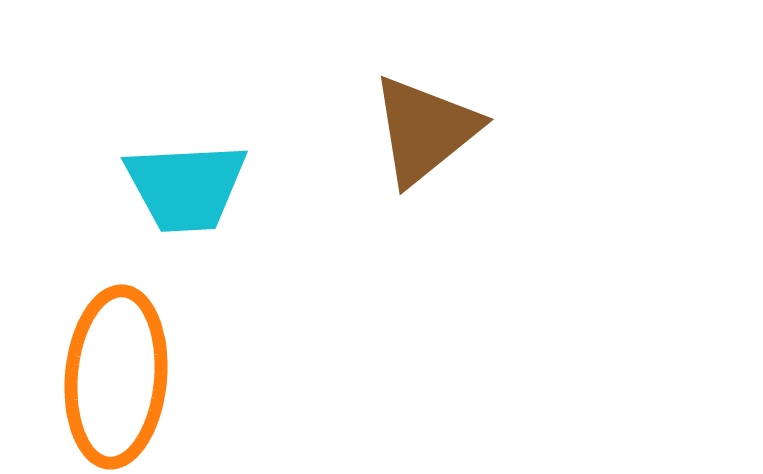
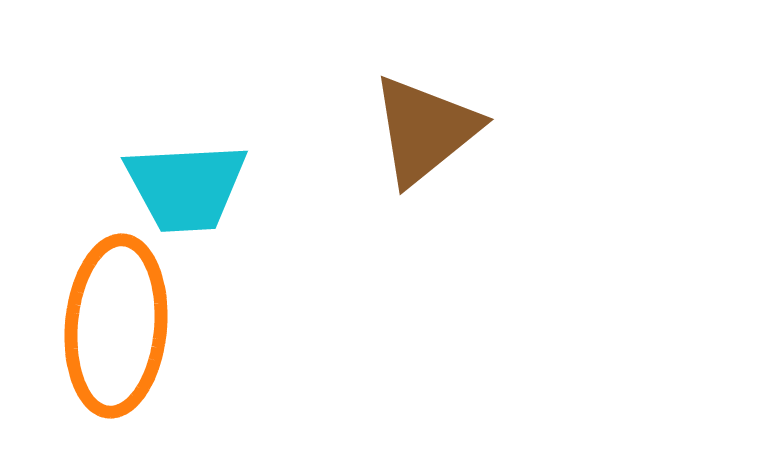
orange ellipse: moved 51 px up
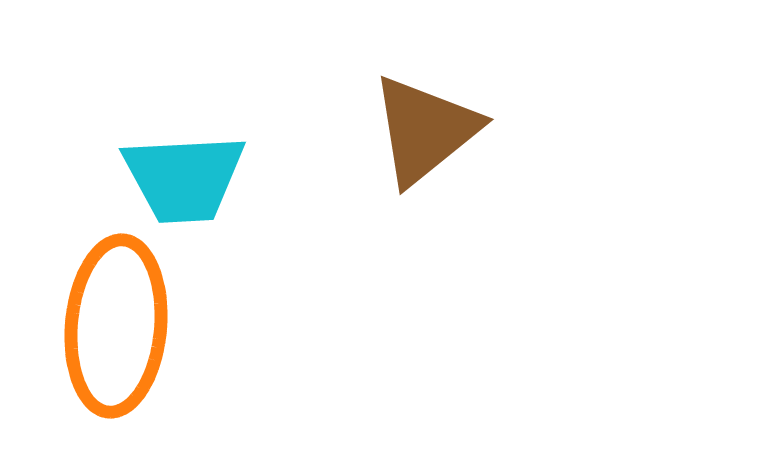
cyan trapezoid: moved 2 px left, 9 px up
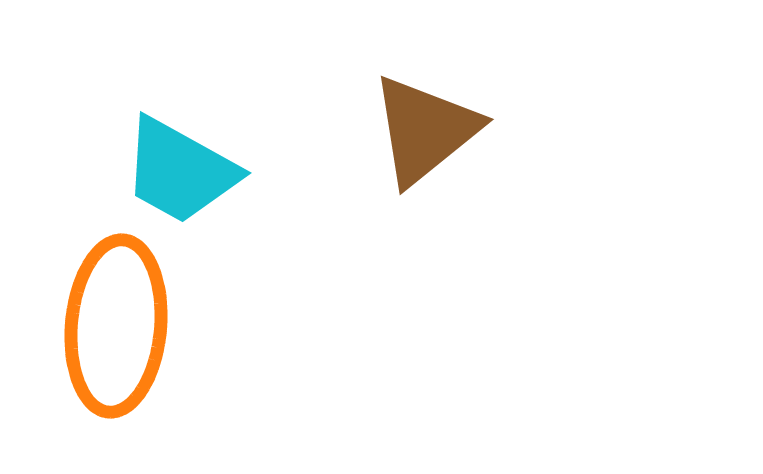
cyan trapezoid: moved 4 px left, 7 px up; rotated 32 degrees clockwise
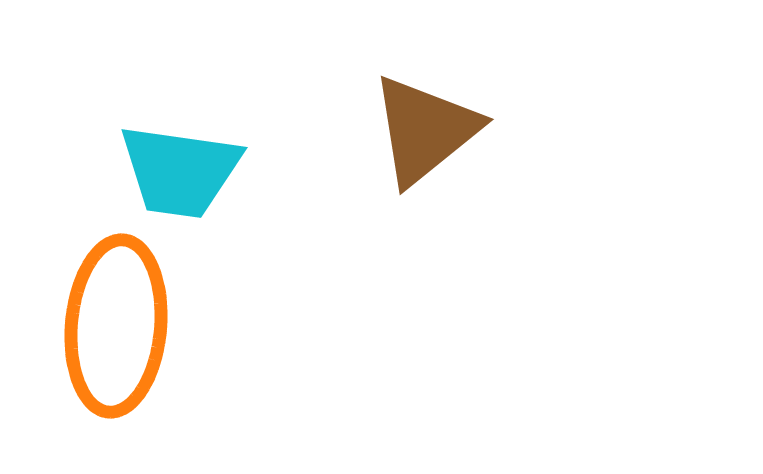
cyan trapezoid: rotated 21 degrees counterclockwise
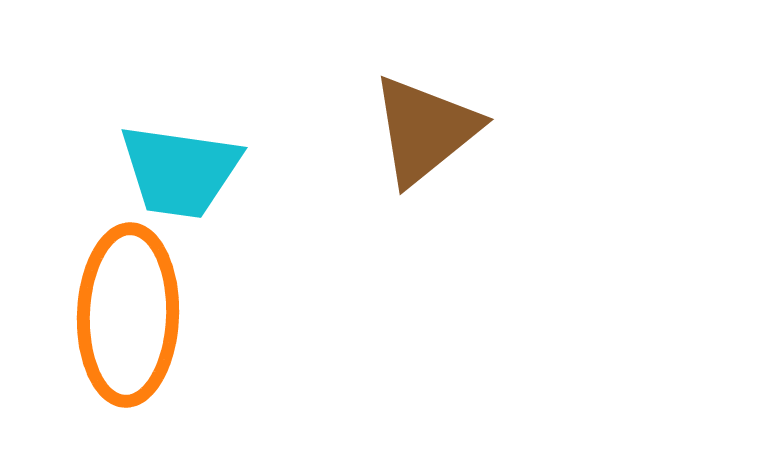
orange ellipse: moved 12 px right, 11 px up; rotated 3 degrees counterclockwise
